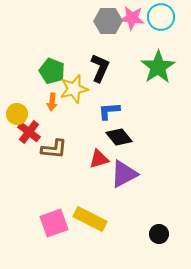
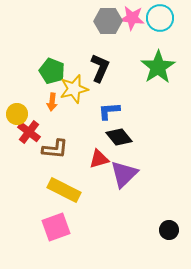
cyan circle: moved 1 px left, 1 px down
brown L-shape: moved 1 px right
purple triangle: rotated 16 degrees counterclockwise
yellow rectangle: moved 26 px left, 29 px up
pink square: moved 2 px right, 4 px down
black circle: moved 10 px right, 4 px up
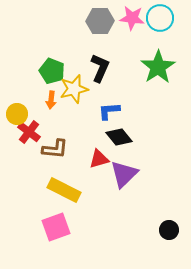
gray hexagon: moved 8 px left
orange arrow: moved 1 px left, 2 px up
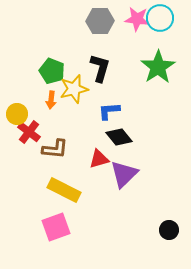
pink star: moved 5 px right, 1 px down
black L-shape: rotated 8 degrees counterclockwise
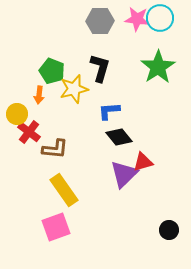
orange arrow: moved 12 px left, 5 px up
red triangle: moved 44 px right, 3 px down
yellow rectangle: rotated 28 degrees clockwise
